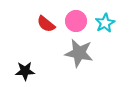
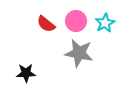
black star: moved 1 px right, 2 px down
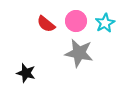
black star: rotated 18 degrees clockwise
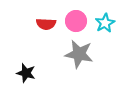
red semicircle: rotated 36 degrees counterclockwise
gray star: moved 1 px down
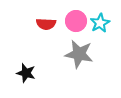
cyan star: moved 5 px left
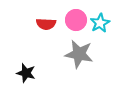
pink circle: moved 1 px up
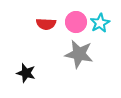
pink circle: moved 2 px down
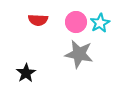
red semicircle: moved 8 px left, 4 px up
black star: rotated 24 degrees clockwise
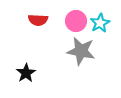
pink circle: moved 1 px up
gray star: moved 2 px right, 3 px up
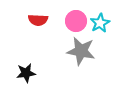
black star: rotated 24 degrees clockwise
